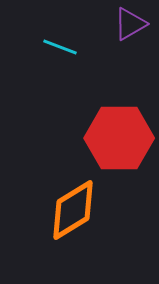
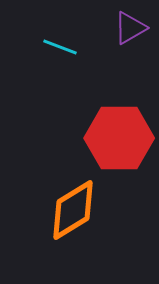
purple triangle: moved 4 px down
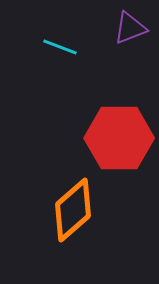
purple triangle: rotated 9 degrees clockwise
orange diamond: rotated 10 degrees counterclockwise
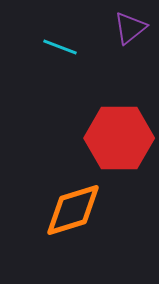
purple triangle: rotated 18 degrees counterclockwise
orange diamond: rotated 24 degrees clockwise
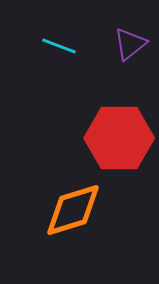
purple triangle: moved 16 px down
cyan line: moved 1 px left, 1 px up
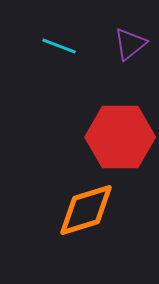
red hexagon: moved 1 px right, 1 px up
orange diamond: moved 13 px right
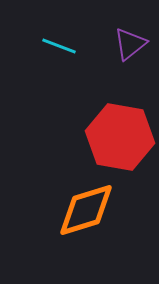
red hexagon: rotated 10 degrees clockwise
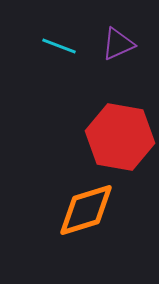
purple triangle: moved 12 px left; rotated 15 degrees clockwise
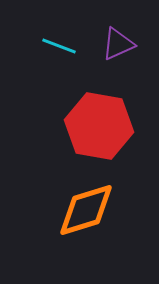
red hexagon: moved 21 px left, 11 px up
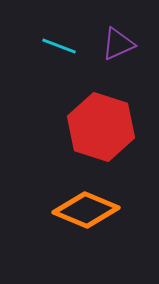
red hexagon: moved 2 px right, 1 px down; rotated 8 degrees clockwise
orange diamond: rotated 40 degrees clockwise
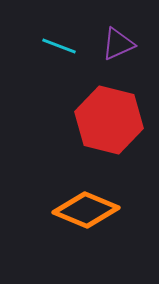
red hexagon: moved 8 px right, 7 px up; rotated 4 degrees counterclockwise
